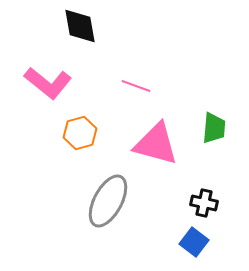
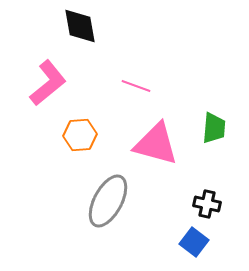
pink L-shape: rotated 78 degrees counterclockwise
orange hexagon: moved 2 px down; rotated 12 degrees clockwise
black cross: moved 3 px right, 1 px down
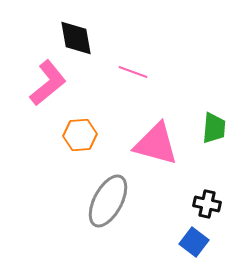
black diamond: moved 4 px left, 12 px down
pink line: moved 3 px left, 14 px up
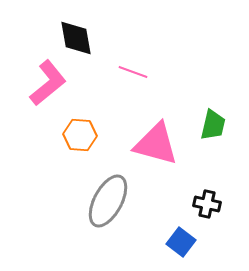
green trapezoid: moved 1 px left, 3 px up; rotated 8 degrees clockwise
orange hexagon: rotated 8 degrees clockwise
blue square: moved 13 px left
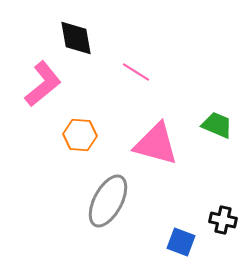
pink line: moved 3 px right; rotated 12 degrees clockwise
pink L-shape: moved 5 px left, 1 px down
green trapezoid: moved 4 px right; rotated 80 degrees counterclockwise
black cross: moved 16 px right, 16 px down
blue square: rotated 16 degrees counterclockwise
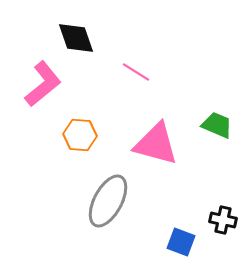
black diamond: rotated 9 degrees counterclockwise
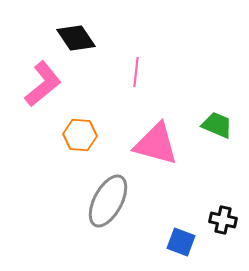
black diamond: rotated 15 degrees counterclockwise
pink line: rotated 64 degrees clockwise
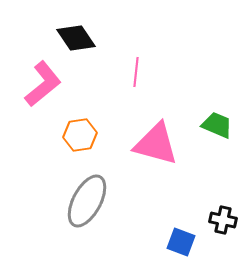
orange hexagon: rotated 12 degrees counterclockwise
gray ellipse: moved 21 px left
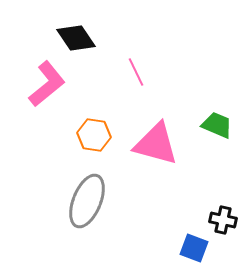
pink line: rotated 32 degrees counterclockwise
pink L-shape: moved 4 px right
orange hexagon: moved 14 px right; rotated 16 degrees clockwise
gray ellipse: rotated 6 degrees counterclockwise
blue square: moved 13 px right, 6 px down
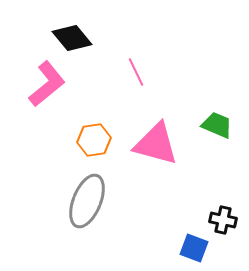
black diamond: moved 4 px left; rotated 6 degrees counterclockwise
orange hexagon: moved 5 px down; rotated 16 degrees counterclockwise
